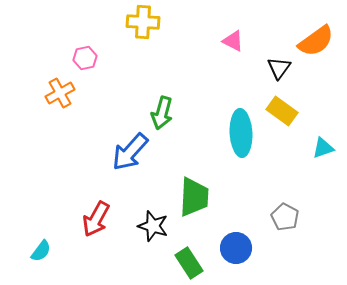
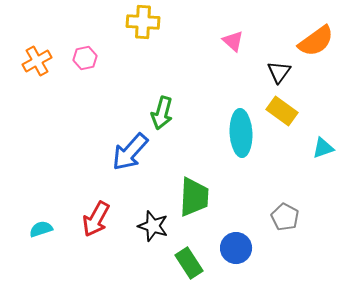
pink triangle: rotated 15 degrees clockwise
black triangle: moved 4 px down
orange cross: moved 23 px left, 32 px up
cyan semicircle: moved 22 px up; rotated 145 degrees counterclockwise
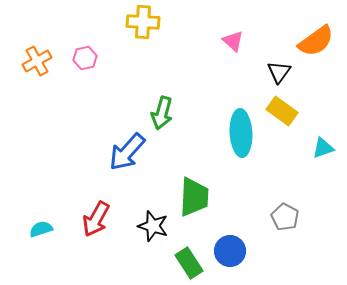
blue arrow: moved 3 px left
blue circle: moved 6 px left, 3 px down
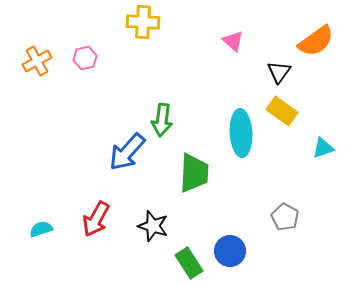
green arrow: moved 7 px down; rotated 8 degrees counterclockwise
green trapezoid: moved 24 px up
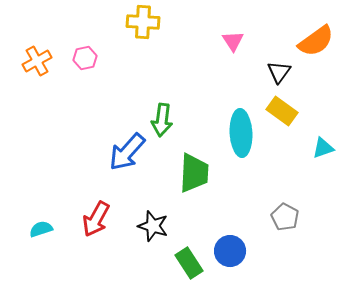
pink triangle: rotated 15 degrees clockwise
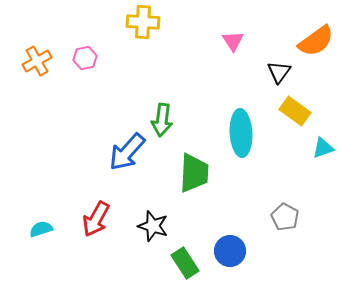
yellow rectangle: moved 13 px right
green rectangle: moved 4 px left
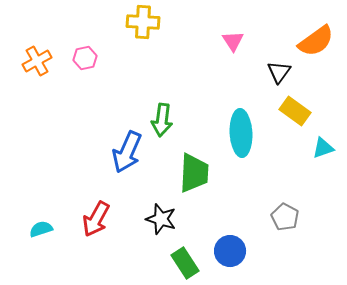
blue arrow: rotated 18 degrees counterclockwise
black star: moved 8 px right, 7 px up
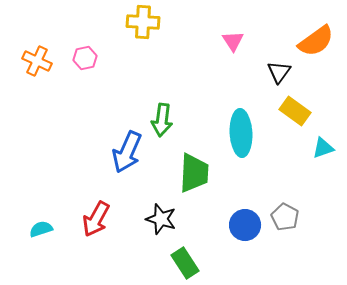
orange cross: rotated 36 degrees counterclockwise
blue circle: moved 15 px right, 26 px up
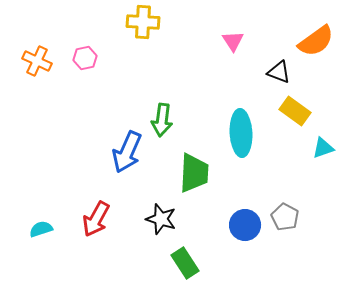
black triangle: rotated 45 degrees counterclockwise
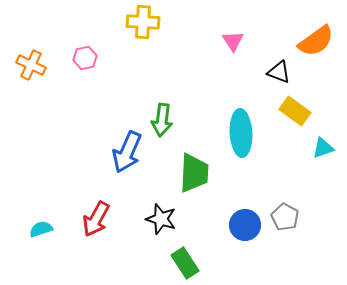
orange cross: moved 6 px left, 4 px down
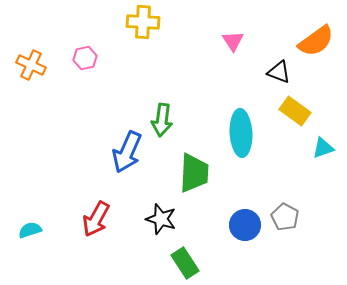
cyan semicircle: moved 11 px left, 1 px down
